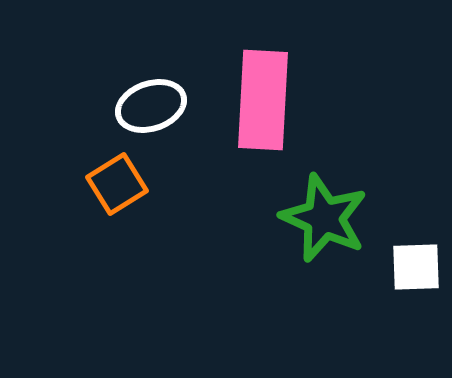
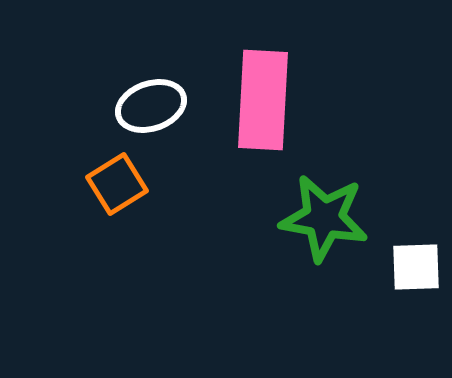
green star: rotated 14 degrees counterclockwise
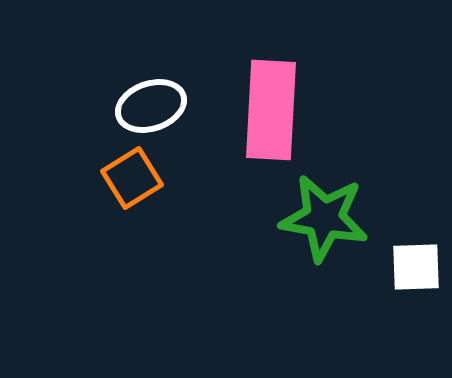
pink rectangle: moved 8 px right, 10 px down
orange square: moved 15 px right, 6 px up
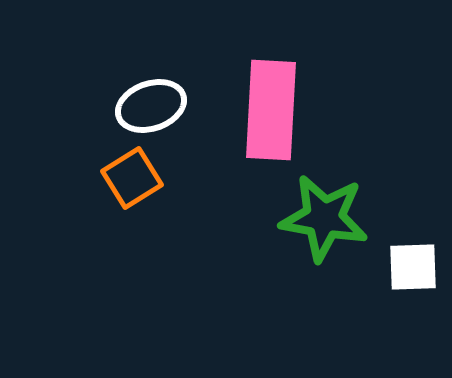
white square: moved 3 px left
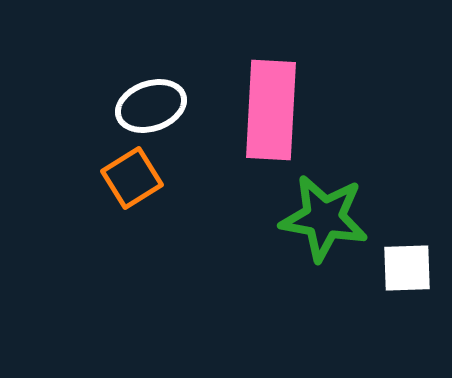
white square: moved 6 px left, 1 px down
